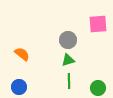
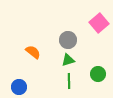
pink square: moved 1 px right, 1 px up; rotated 36 degrees counterclockwise
orange semicircle: moved 11 px right, 2 px up
green circle: moved 14 px up
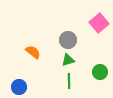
green circle: moved 2 px right, 2 px up
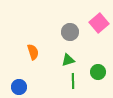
gray circle: moved 2 px right, 8 px up
orange semicircle: rotated 35 degrees clockwise
green circle: moved 2 px left
green line: moved 4 px right
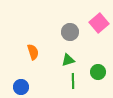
blue circle: moved 2 px right
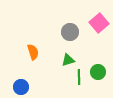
green line: moved 6 px right, 4 px up
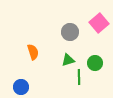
green circle: moved 3 px left, 9 px up
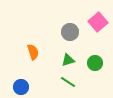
pink square: moved 1 px left, 1 px up
green line: moved 11 px left, 5 px down; rotated 56 degrees counterclockwise
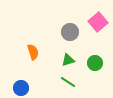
blue circle: moved 1 px down
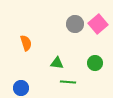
pink square: moved 2 px down
gray circle: moved 5 px right, 8 px up
orange semicircle: moved 7 px left, 9 px up
green triangle: moved 11 px left, 3 px down; rotated 24 degrees clockwise
green line: rotated 28 degrees counterclockwise
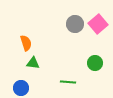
green triangle: moved 24 px left
